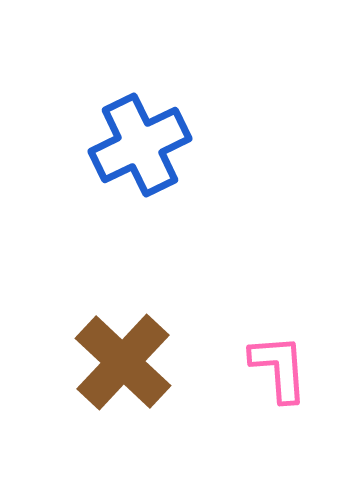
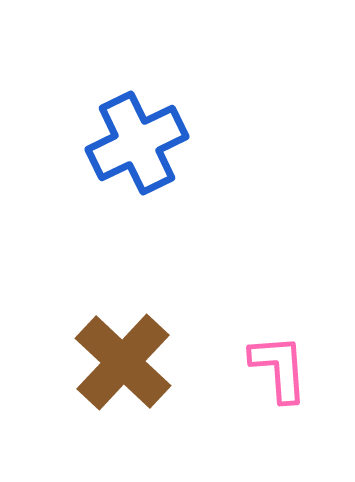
blue cross: moved 3 px left, 2 px up
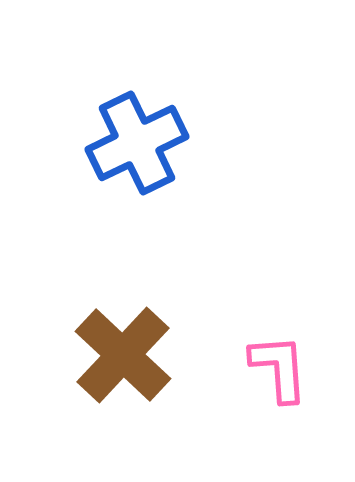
brown cross: moved 7 px up
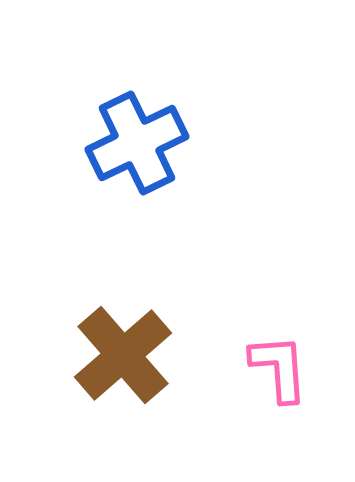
brown cross: rotated 6 degrees clockwise
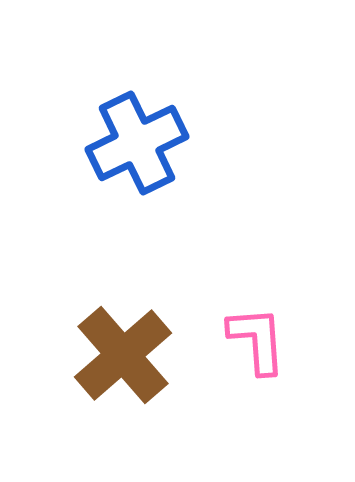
pink L-shape: moved 22 px left, 28 px up
